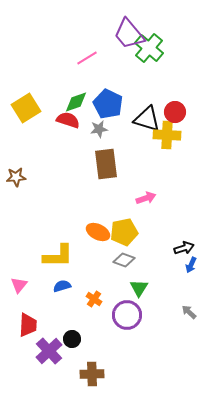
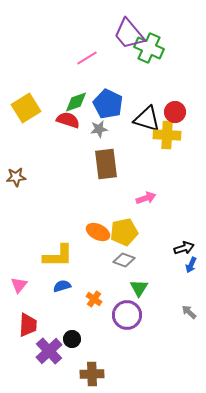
green cross: rotated 16 degrees counterclockwise
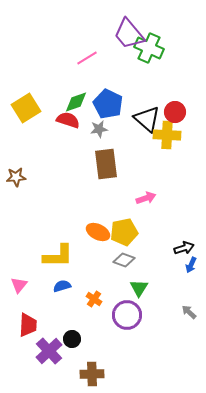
black triangle: rotated 24 degrees clockwise
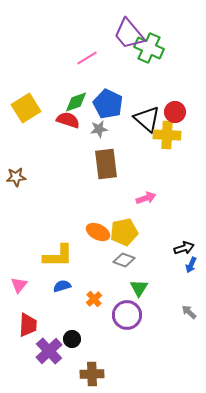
orange cross: rotated 14 degrees clockwise
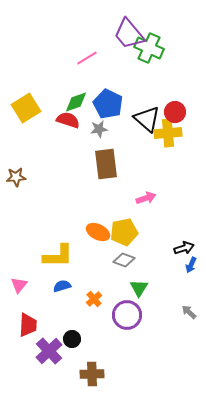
yellow cross: moved 1 px right, 2 px up; rotated 8 degrees counterclockwise
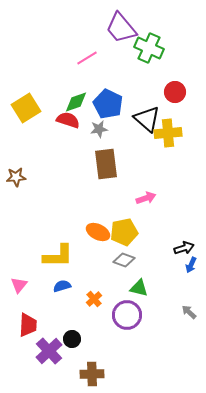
purple trapezoid: moved 8 px left, 6 px up
red circle: moved 20 px up
green triangle: rotated 48 degrees counterclockwise
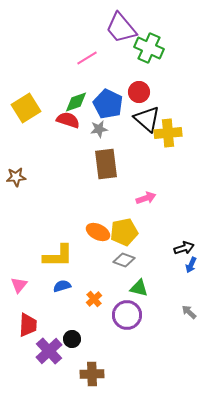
red circle: moved 36 px left
